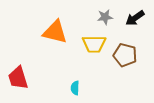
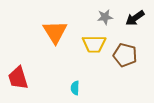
orange triangle: rotated 44 degrees clockwise
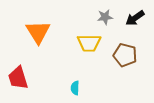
orange triangle: moved 17 px left
yellow trapezoid: moved 5 px left, 1 px up
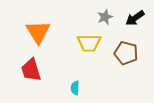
gray star: rotated 14 degrees counterclockwise
brown pentagon: moved 1 px right, 2 px up
red trapezoid: moved 13 px right, 8 px up
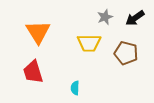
red trapezoid: moved 2 px right, 2 px down
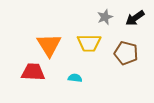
orange triangle: moved 11 px right, 13 px down
red trapezoid: rotated 110 degrees clockwise
cyan semicircle: moved 10 px up; rotated 96 degrees clockwise
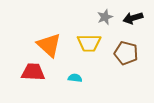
black arrow: moved 2 px left; rotated 18 degrees clockwise
orange triangle: rotated 16 degrees counterclockwise
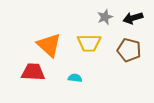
brown pentagon: moved 3 px right, 3 px up
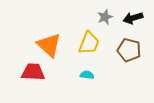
yellow trapezoid: rotated 70 degrees counterclockwise
cyan semicircle: moved 12 px right, 3 px up
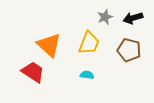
red trapezoid: rotated 30 degrees clockwise
